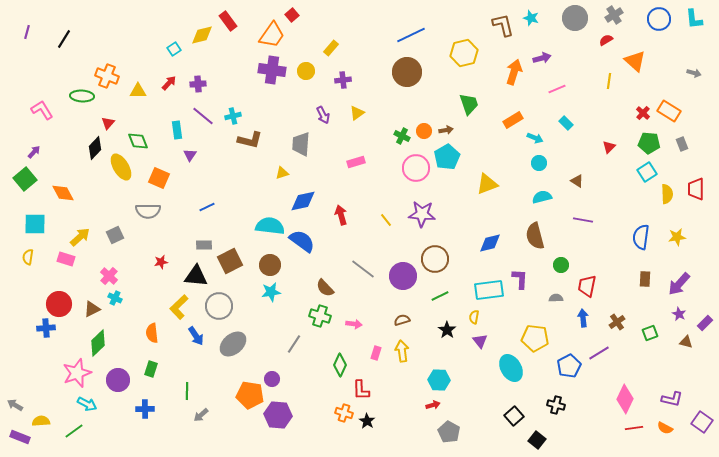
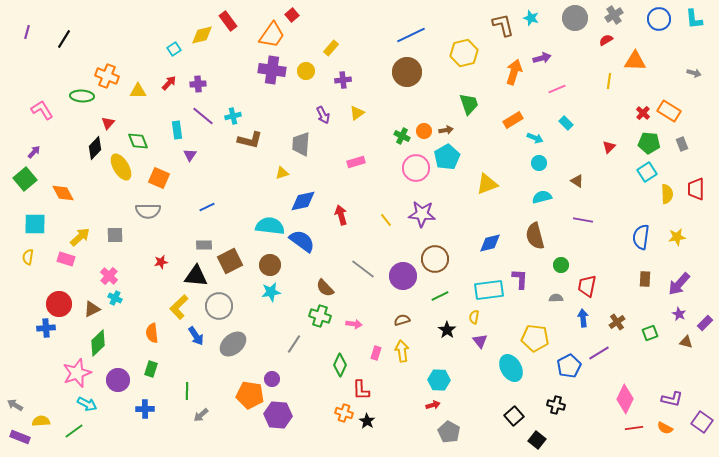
orange triangle at (635, 61): rotated 40 degrees counterclockwise
gray square at (115, 235): rotated 24 degrees clockwise
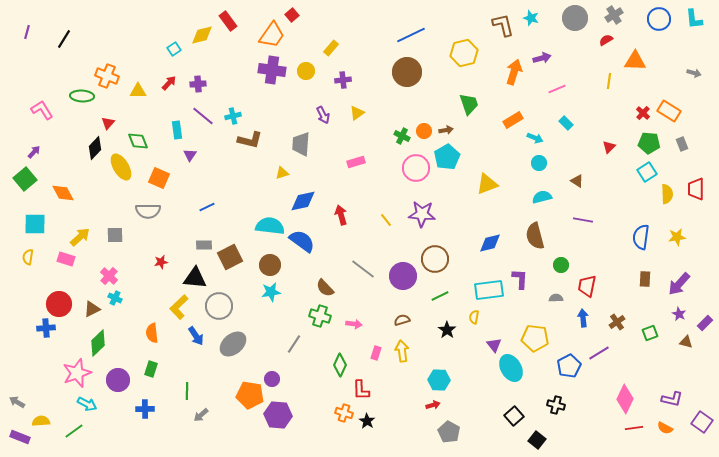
brown square at (230, 261): moved 4 px up
black triangle at (196, 276): moved 1 px left, 2 px down
purple triangle at (480, 341): moved 14 px right, 4 px down
gray arrow at (15, 405): moved 2 px right, 3 px up
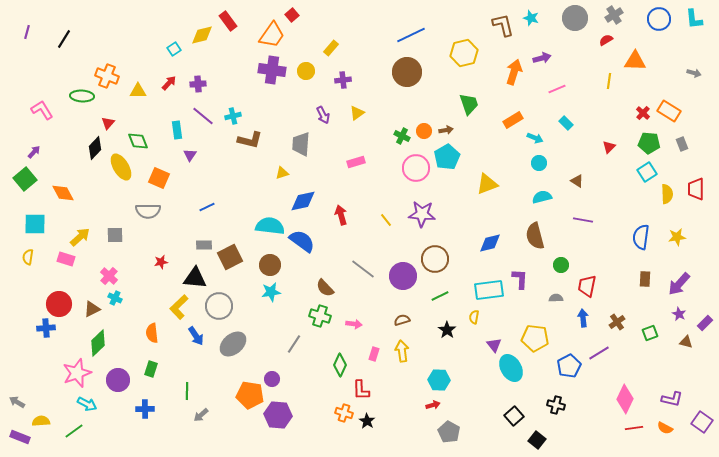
pink rectangle at (376, 353): moved 2 px left, 1 px down
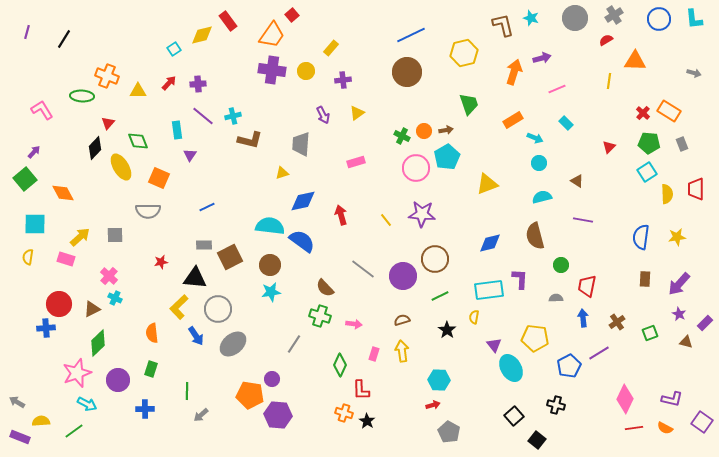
gray circle at (219, 306): moved 1 px left, 3 px down
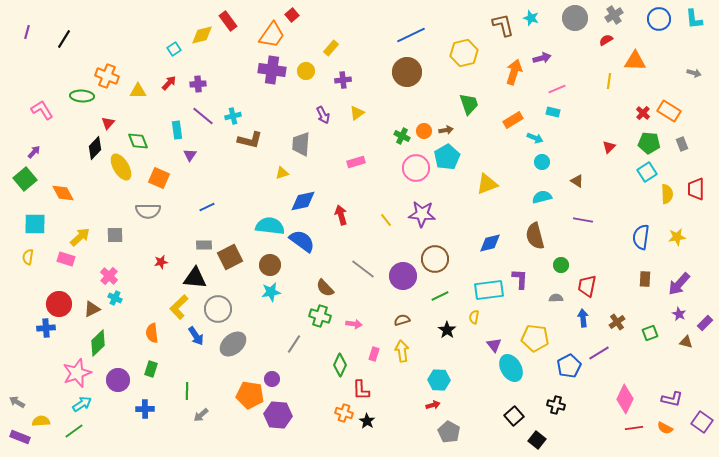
cyan rectangle at (566, 123): moved 13 px left, 11 px up; rotated 32 degrees counterclockwise
cyan circle at (539, 163): moved 3 px right, 1 px up
cyan arrow at (87, 404): moved 5 px left; rotated 60 degrees counterclockwise
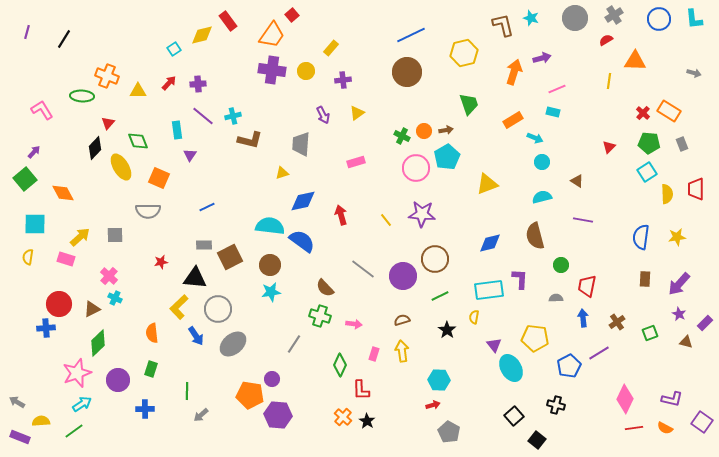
orange cross at (344, 413): moved 1 px left, 4 px down; rotated 24 degrees clockwise
